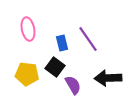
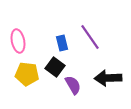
pink ellipse: moved 10 px left, 12 px down
purple line: moved 2 px right, 2 px up
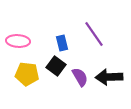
purple line: moved 4 px right, 3 px up
pink ellipse: rotated 75 degrees counterclockwise
black square: moved 1 px right, 1 px up
black arrow: moved 1 px right, 1 px up
purple semicircle: moved 7 px right, 8 px up
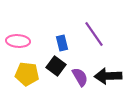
black arrow: moved 1 px left, 1 px up
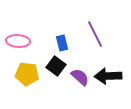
purple line: moved 1 px right; rotated 8 degrees clockwise
purple semicircle: rotated 18 degrees counterclockwise
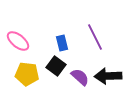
purple line: moved 3 px down
pink ellipse: rotated 35 degrees clockwise
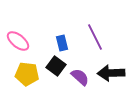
black arrow: moved 3 px right, 3 px up
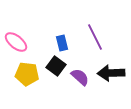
pink ellipse: moved 2 px left, 1 px down
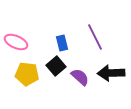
pink ellipse: rotated 15 degrees counterclockwise
black square: rotated 12 degrees clockwise
